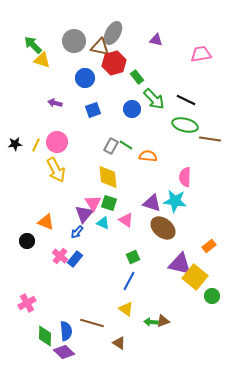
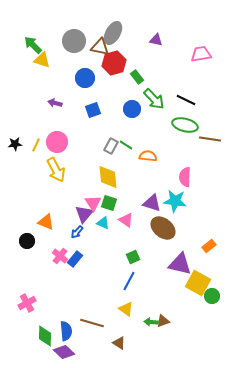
yellow square at (195, 277): moved 3 px right, 6 px down; rotated 10 degrees counterclockwise
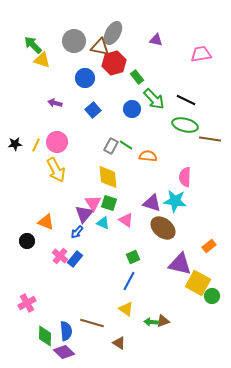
blue square at (93, 110): rotated 21 degrees counterclockwise
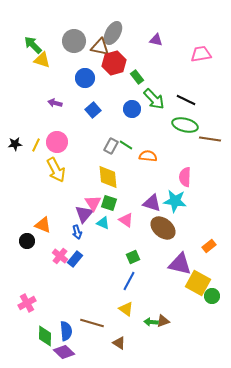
orange triangle at (46, 222): moved 3 px left, 3 px down
blue arrow at (77, 232): rotated 56 degrees counterclockwise
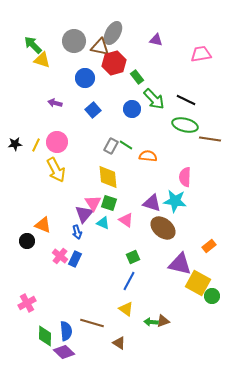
blue rectangle at (75, 259): rotated 14 degrees counterclockwise
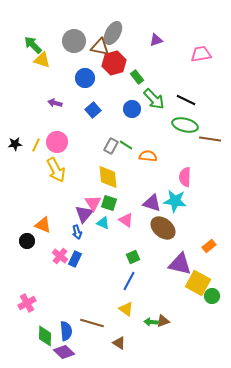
purple triangle at (156, 40): rotated 32 degrees counterclockwise
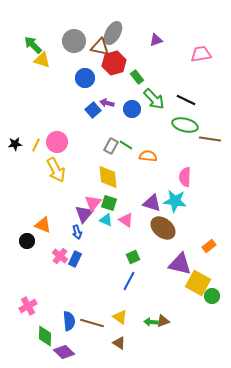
purple arrow at (55, 103): moved 52 px right
pink triangle at (93, 203): rotated 12 degrees clockwise
cyan triangle at (103, 223): moved 3 px right, 3 px up
pink cross at (27, 303): moved 1 px right, 3 px down
yellow triangle at (126, 309): moved 6 px left, 8 px down
blue semicircle at (66, 331): moved 3 px right, 10 px up
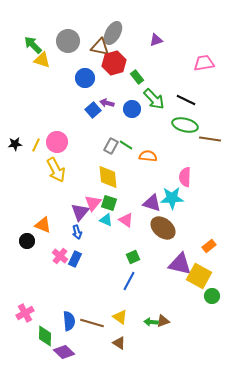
gray circle at (74, 41): moved 6 px left
pink trapezoid at (201, 54): moved 3 px right, 9 px down
cyan star at (175, 201): moved 3 px left, 3 px up; rotated 10 degrees counterclockwise
purple triangle at (84, 214): moved 4 px left, 2 px up
yellow square at (198, 283): moved 1 px right, 7 px up
pink cross at (28, 306): moved 3 px left, 7 px down
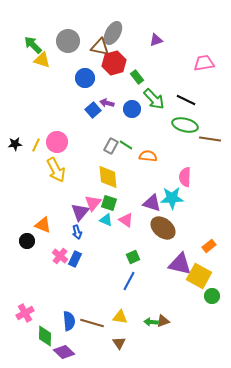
yellow triangle at (120, 317): rotated 28 degrees counterclockwise
brown triangle at (119, 343): rotated 24 degrees clockwise
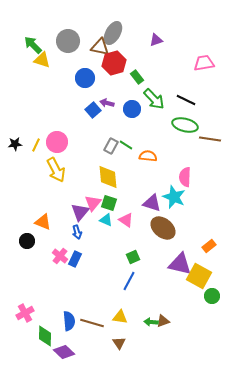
cyan star at (172, 198): moved 2 px right, 1 px up; rotated 25 degrees clockwise
orange triangle at (43, 225): moved 3 px up
